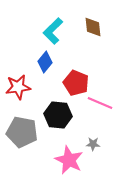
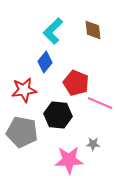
brown diamond: moved 3 px down
red star: moved 6 px right, 3 px down
pink star: rotated 28 degrees counterclockwise
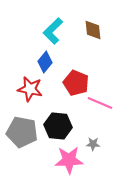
red star: moved 6 px right, 1 px up; rotated 20 degrees clockwise
black hexagon: moved 11 px down
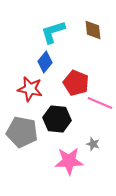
cyan L-shape: moved 1 px down; rotated 28 degrees clockwise
black hexagon: moved 1 px left, 7 px up
gray star: rotated 16 degrees clockwise
pink star: moved 1 px down
